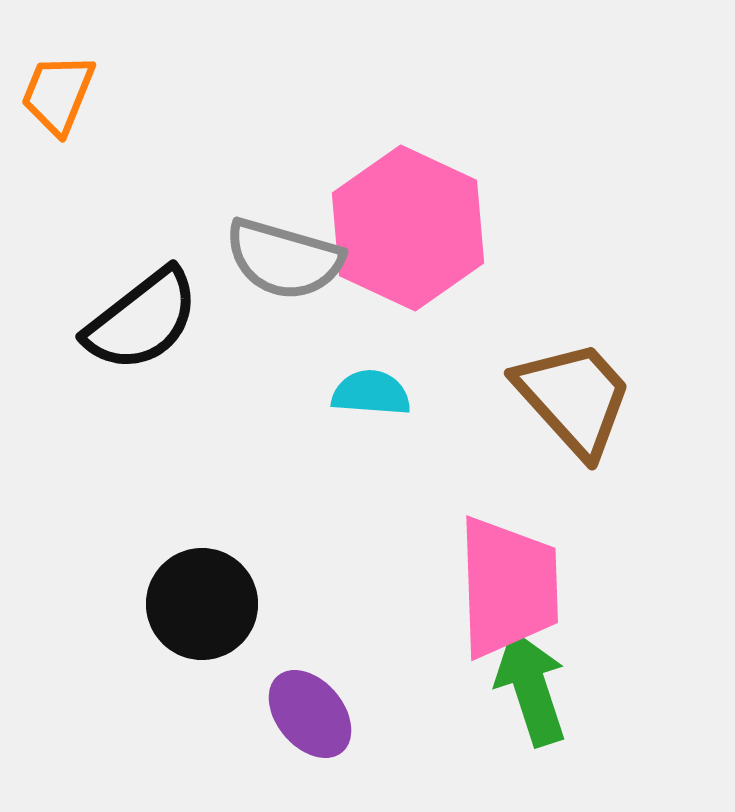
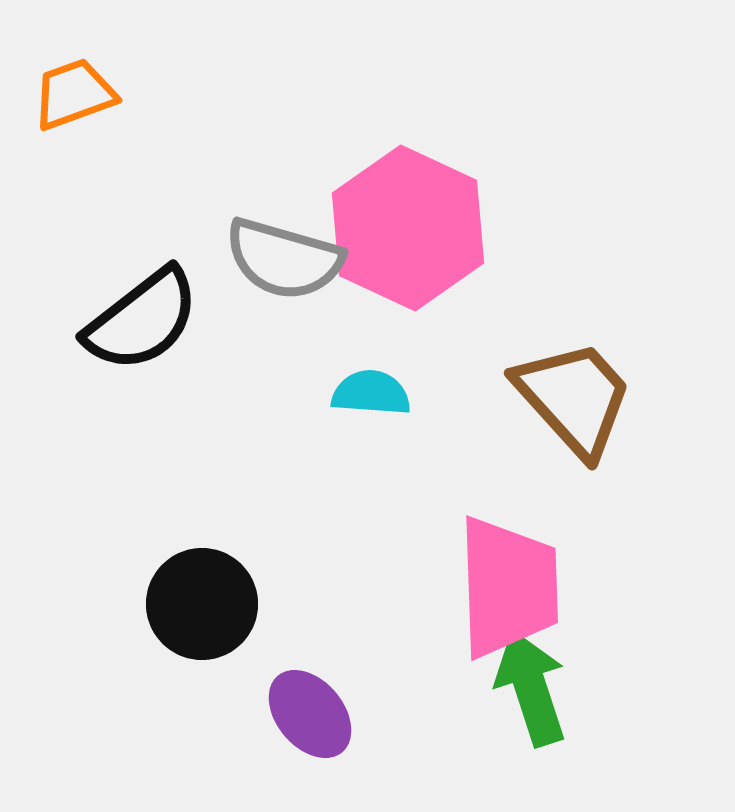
orange trapezoid: moved 16 px right; rotated 48 degrees clockwise
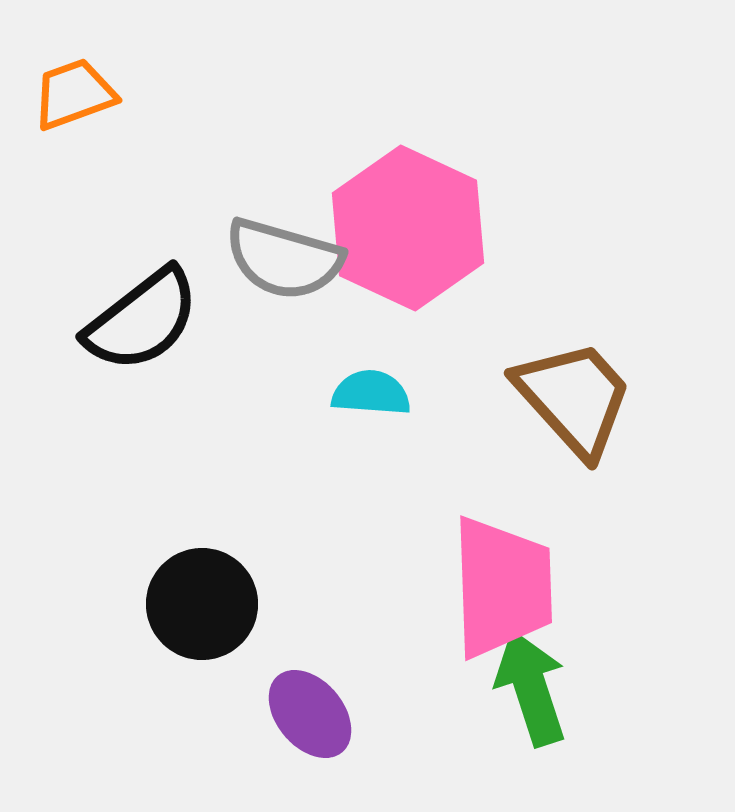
pink trapezoid: moved 6 px left
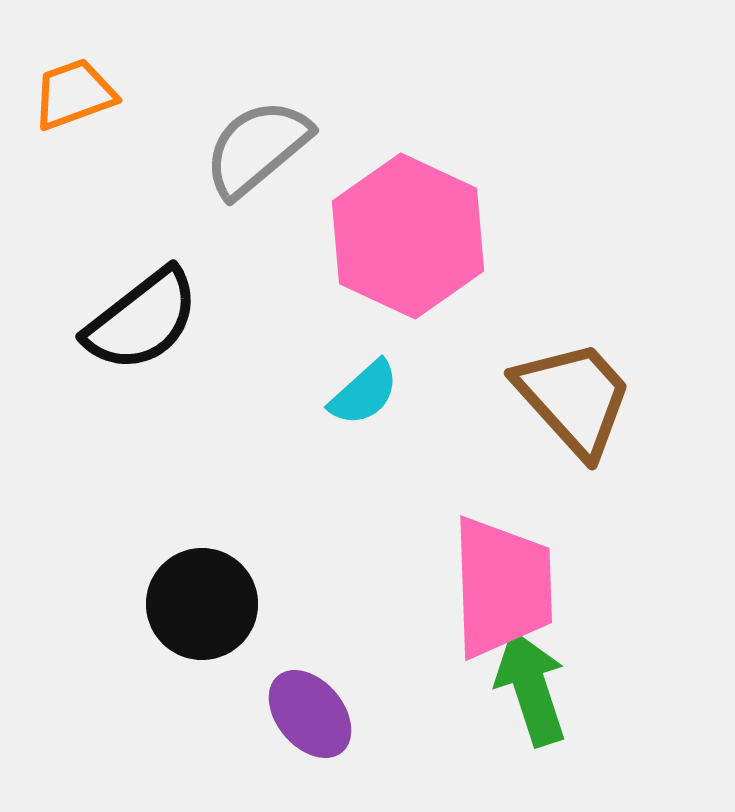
pink hexagon: moved 8 px down
gray semicircle: moved 27 px left, 111 px up; rotated 124 degrees clockwise
cyan semicircle: moved 7 px left; rotated 134 degrees clockwise
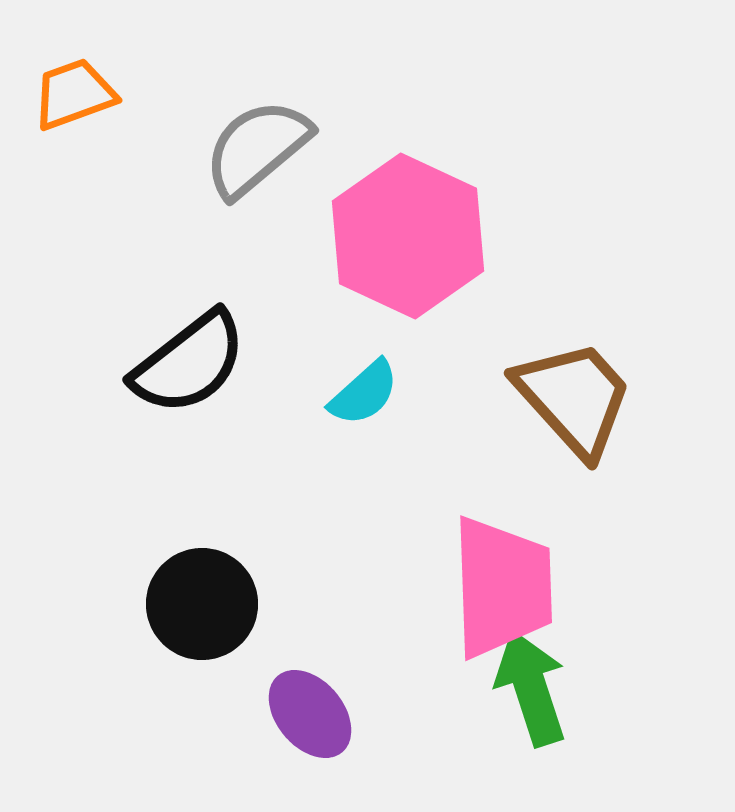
black semicircle: moved 47 px right, 43 px down
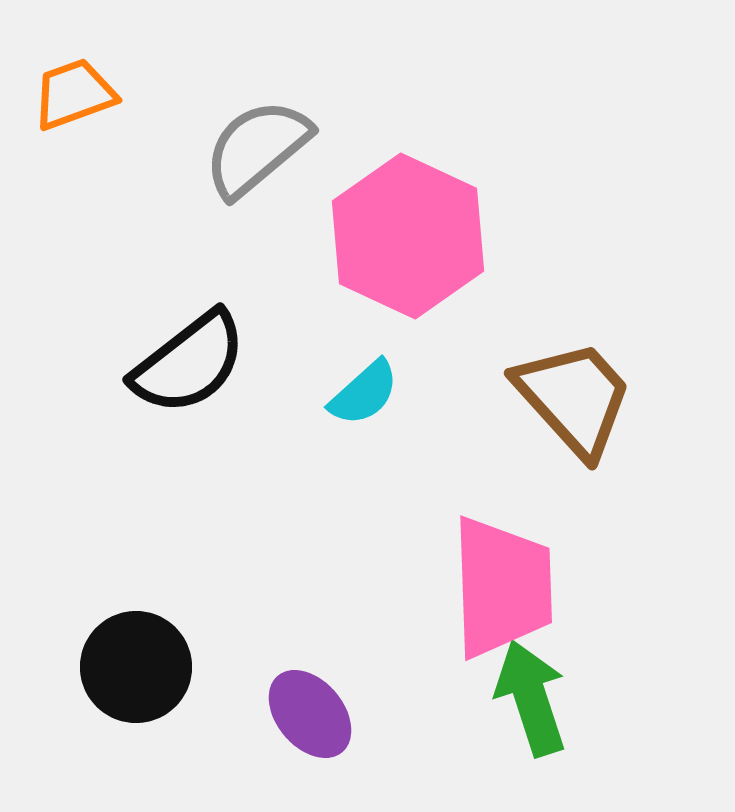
black circle: moved 66 px left, 63 px down
green arrow: moved 10 px down
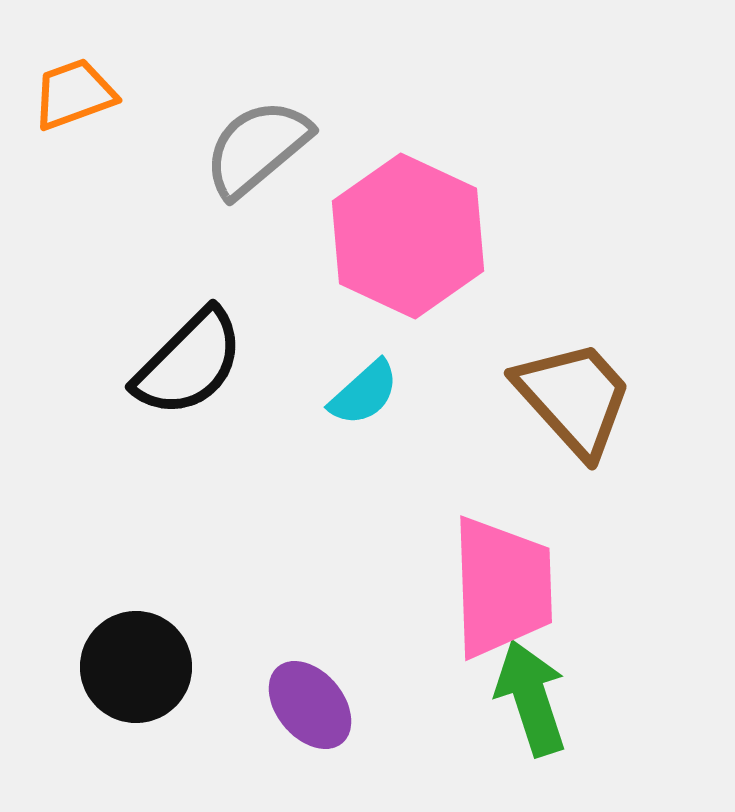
black semicircle: rotated 7 degrees counterclockwise
purple ellipse: moved 9 px up
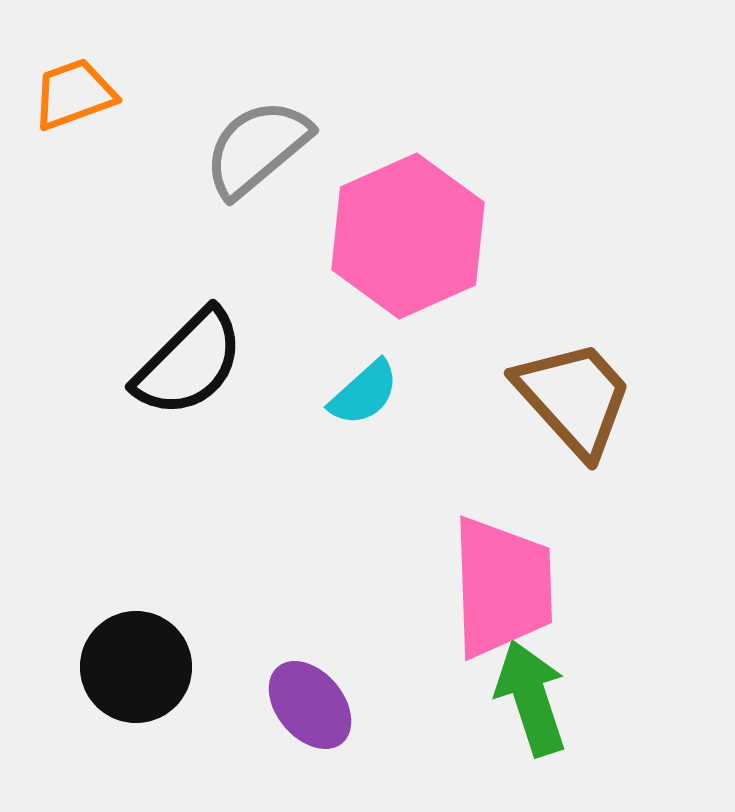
pink hexagon: rotated 11 degrees clockwise
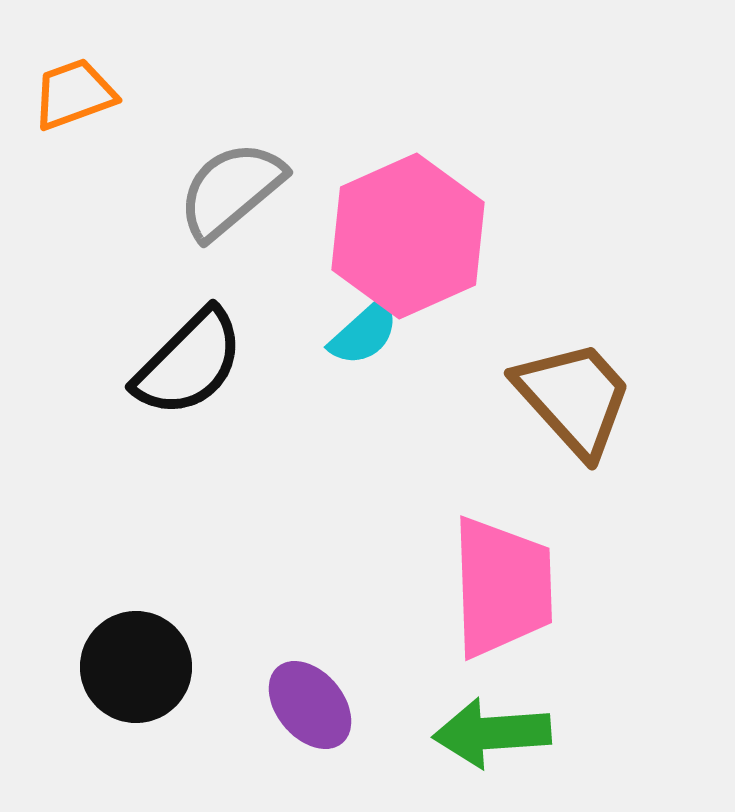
gray semicircle: moved 26 px left, 42 px down
cyan semicircle: moved 60 px up
green arrow: moved 39 px left, 35 px down; rotated 76 degrees counterclockwise
